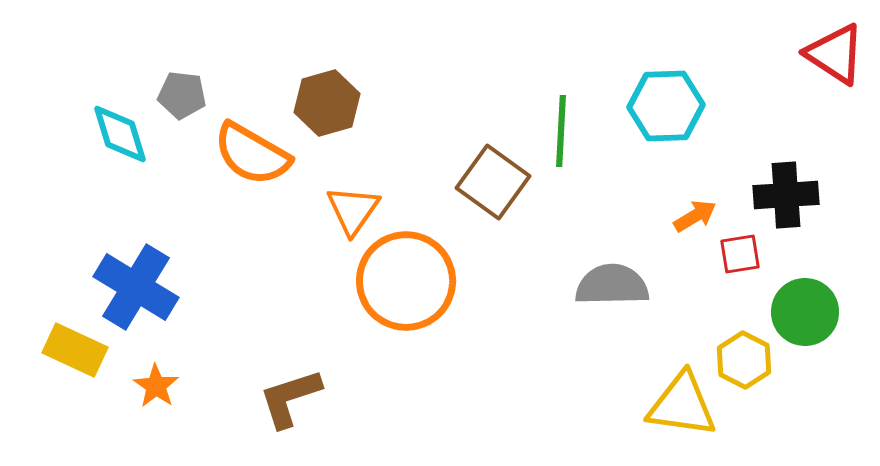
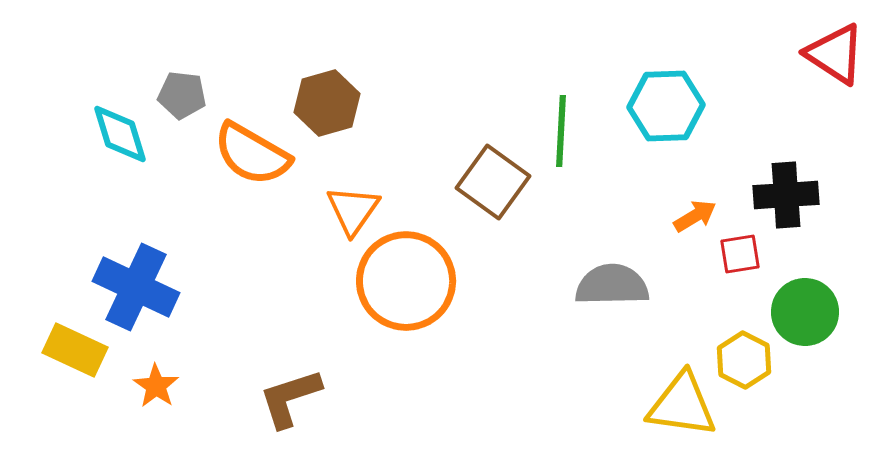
blue cross: rotated 6 degrees counterclockwise
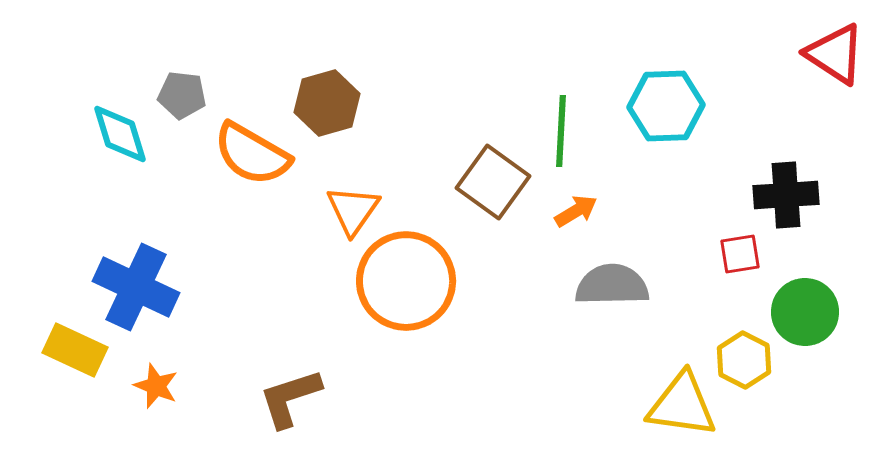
orange arrow: moved 119 px left, 5 px up
orange star: rotated 12 degrees counterclockwise
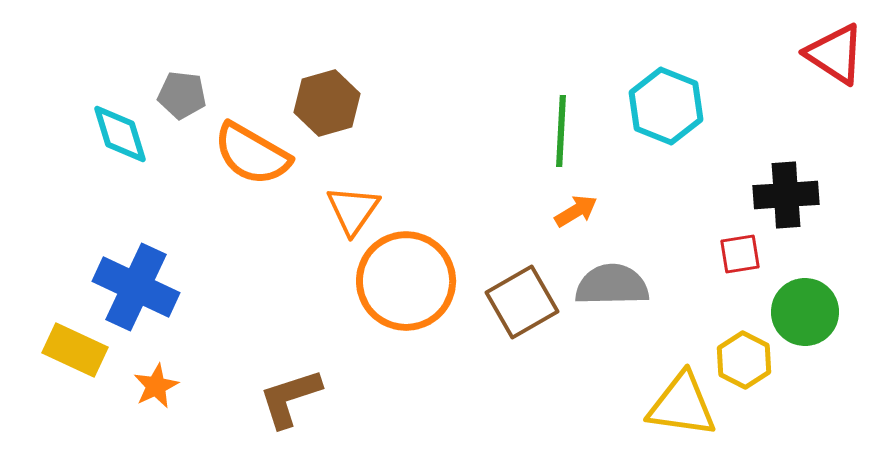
cyan hexagon: rotated 24 degrees clockwise
brown square: moved 29 px right, 120 px down; rotated 24 degrees clockwise
orange star: rotated 24 degrees clockwise
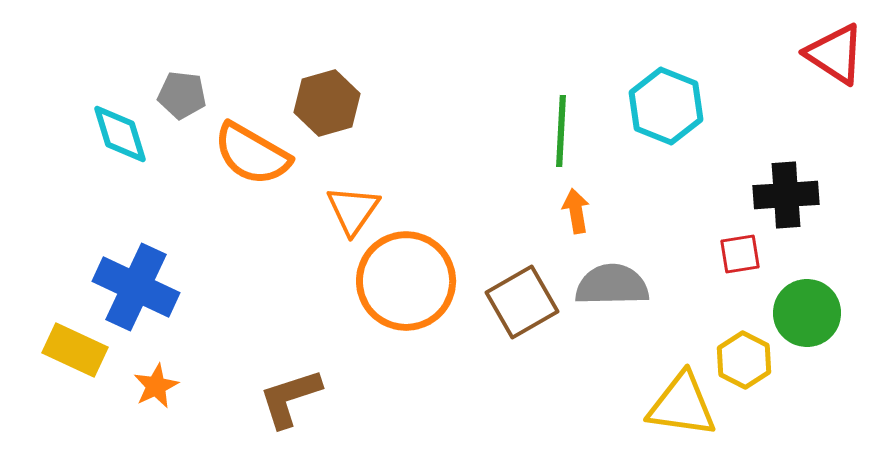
orange arrow: rotated 69 degrees counterclockwise
green circle: moved 2 px right, 1 px down
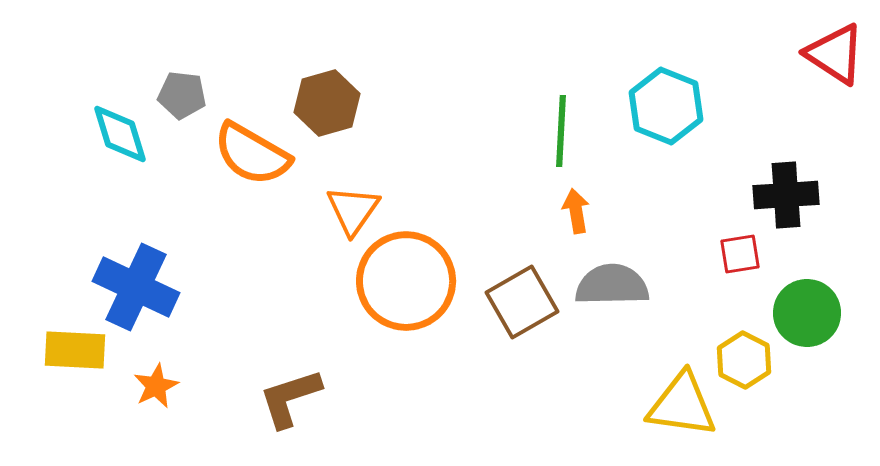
yellow rectangle: rotated 22 degrees counterclockwise
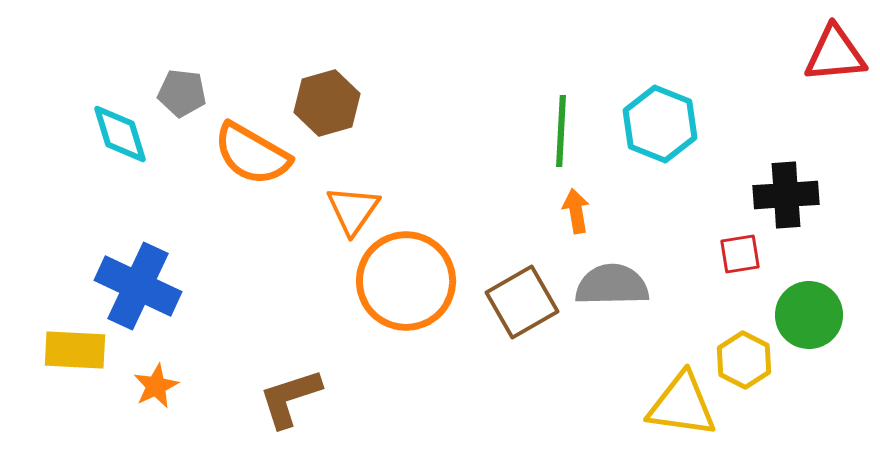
red triangle: rotated 38 degrees counterclockwise
gray pentagon: moved 2 px up
cyan hexagon: moved 6 px left, 18 px down
blue cross: moved 2 px right, 1 px up
green circle: moved 2 px right, 2 px down
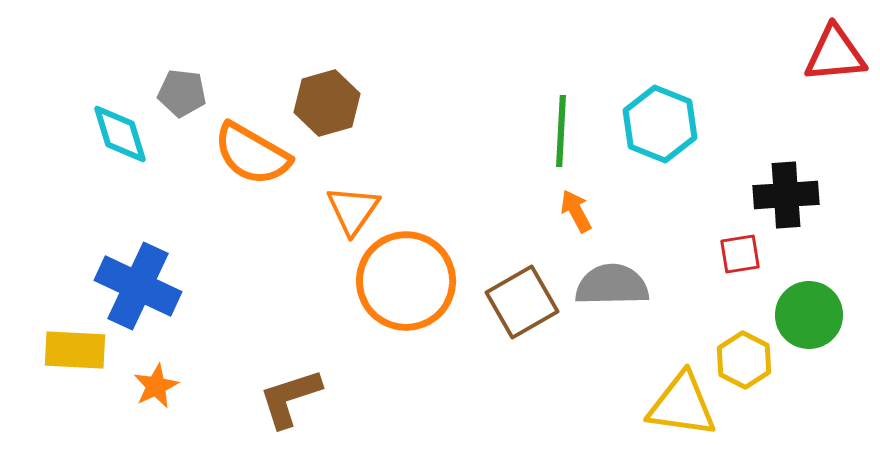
orange arrow: rotated 18 degrees counterclockwise
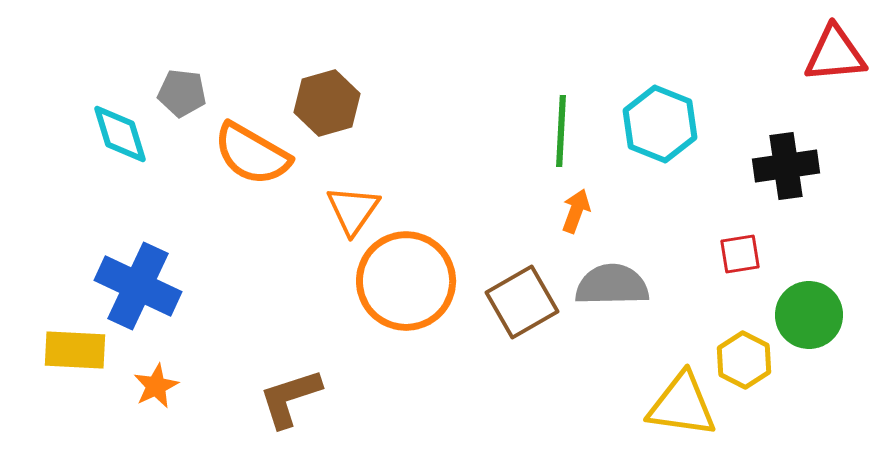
black cross: moved 29 px up; rotated 4 degrees counterclockwise
orange arrow: rotated 48 degrees clockwise
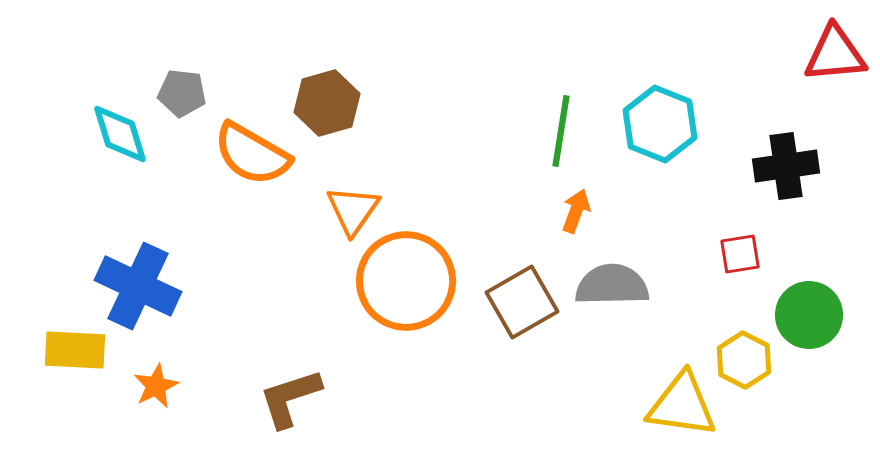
green line: rotated 6 degrees clockwise
